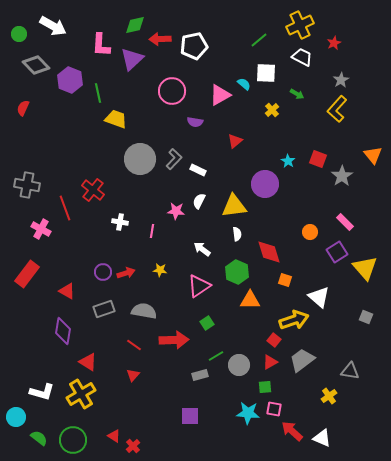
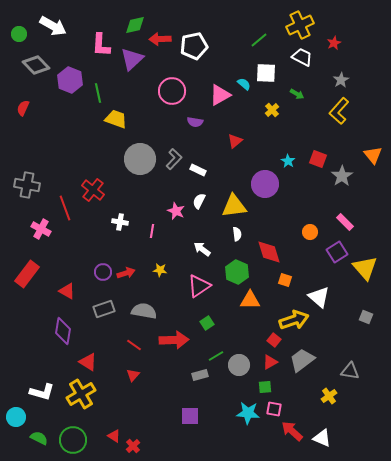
yellow L-shape at (337, 109): moved 2 px right, 2 px down
pink star at (176, 211): rotated 18 degrees clockwise
green semicircle at (39, 438): rotated 12 degrees counterclockwise
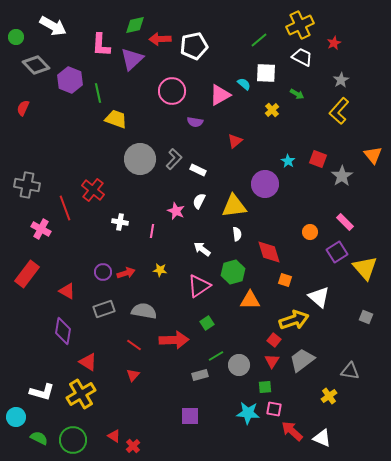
green circle at (19, 34): moved 3 px left, 3 px down
green hexagon at (237, 272): moved 4 px left; rotated 20 degrees clockwise
red triangle at (270, 362): moved 2 px right, 1 px up; rotated 28 degrees counterclockwise
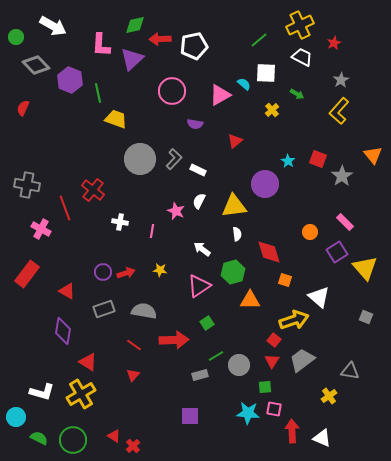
purple semicircle at (195, 122): moved 2 px down
red arrow at (292, 431): rotated 45 degrees clockwise
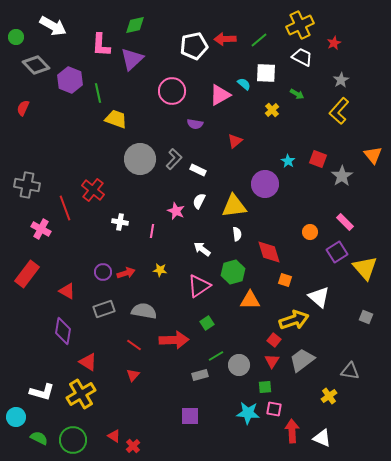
red arrow at (160, 39): moved 65 px right
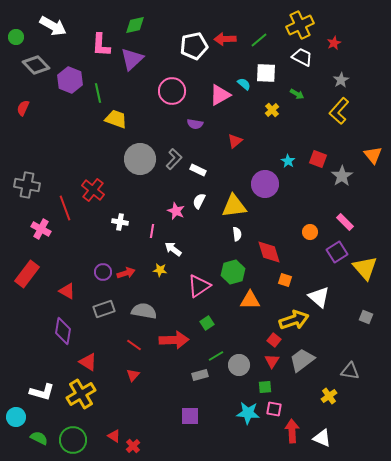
white arrow at (202, 249): moved 29 px left
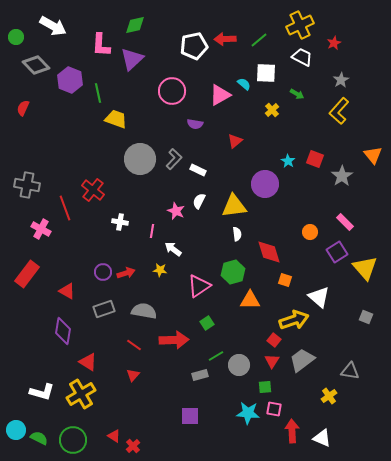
red square at (318, 159): moved 3 px left
cyan circle at (16, 417): moved 13 px down
